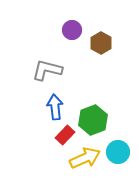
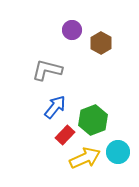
blue arrow: rotated 45 degrees clockwise
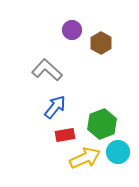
gray L-shape: rotated 28 degrees clockwise
green hexagon: moved 9 px right, 4 px down
red rectangle: rotated 36 degrees clockwise
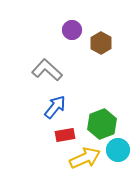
cyan circle: moved 2 px up
